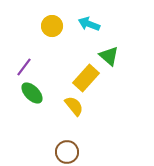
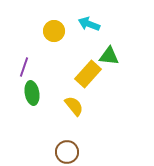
yellow circle: moved 2 px right, 5 px down
green triangle: rotated 35 degrees counterclockwise
purple line: rotated 18 degrees counterclockwise
yellow rectangle: moved 2 px right, 4 px up
green ellipse: rotated 35 degrees clockwise
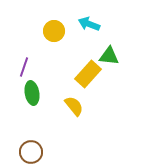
brown circle: moved 36 px left
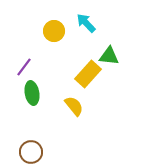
cyan arrow: moved 3 px left, 1 px up; rotated 25 degrees clockwise
purple line: rotated 18 degrees clockwise
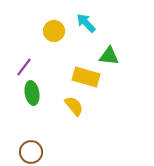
yellow rectangle: moved 2 px left, 3 px down; rotated 64 degrees clockwise
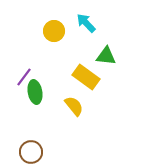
green triangle: moved 3 px left
purple line: moved 10 px down
yellow rectangle: rotated 20 degrees clockwise
green ellipse: moved 3 px right, 1 px up
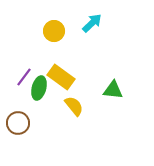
cyan arrow: moved 6 px right; rotated 90 degrees clockwise
green triangle: moved 7 px right, 34 px down
yellow rectangle: moved 25 px left
green ellipse: moved 4 px right, 4 px up; rotated 25 degrees clockwise
brown circle: moved 13 px left, 29 px up
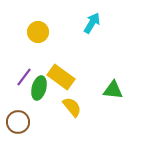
cyan arrow: rotated 15 degrees counterclockwise
yellow circle: moved 16 px left, 1 px down
yellow semicircle: moved 2 px left, 1 px down
brown circle: moved 1 px up
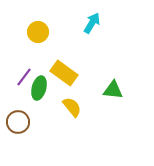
yellow rectangle: moved 3 px right, 4 px up
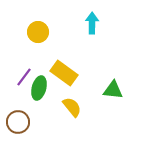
cyan arrow: rotated 30 degrees counterclockwise
